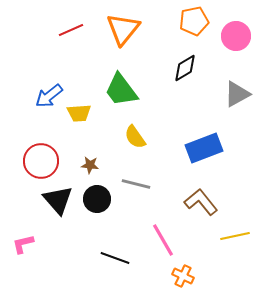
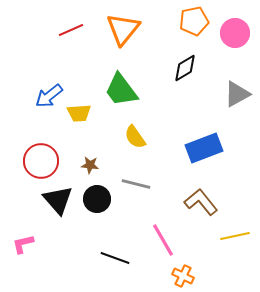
pink circle: moved 1 px left, 3 px up
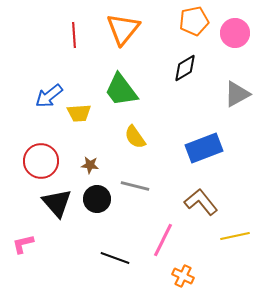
red line: moved 3 px right, 5 px down; rotated 70 degrees counterclockwise
gray line: moved 1 px left, 2 px down
black triangle: moved 1 px left, 3 px down
pink line: rotated 56 degrees clockwise
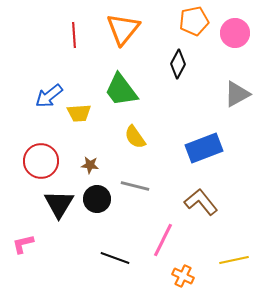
black diamond: moved 7 px left, 4 px up; rotated 32 degrees counterclockwise
black triangle: moved 2 px right, 1 px down; rotated 12 degrees clockwise
yellow line: moved 1 px left, 24 px down
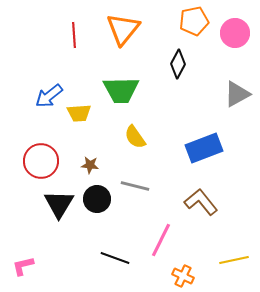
green trapezoid: rotated 54 degrees counterclockwise
pink line: moved 2 px left
pink L-shape: moved 22 px down
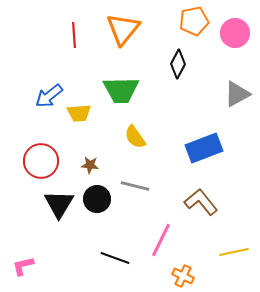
yellow line: moved 8 px up
